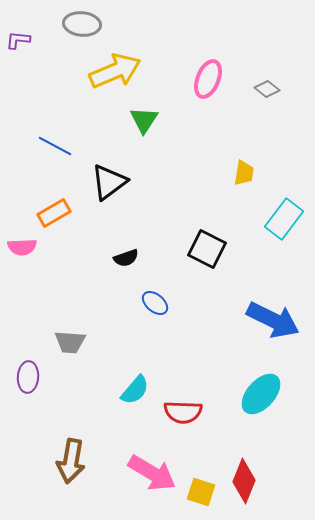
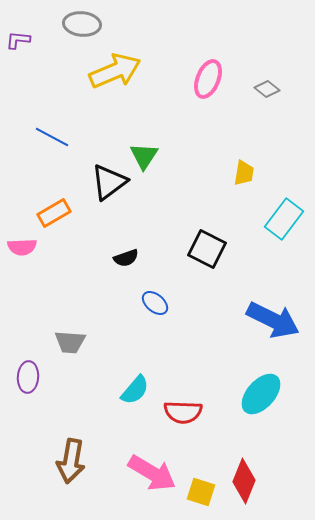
green triangle: moved 36 px down
blue line: moved 3 px left, 9 px up
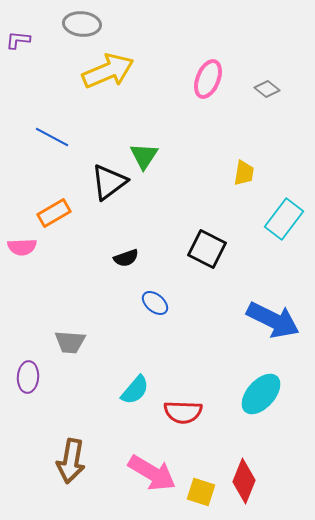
yellow arrow: moved 7 px left
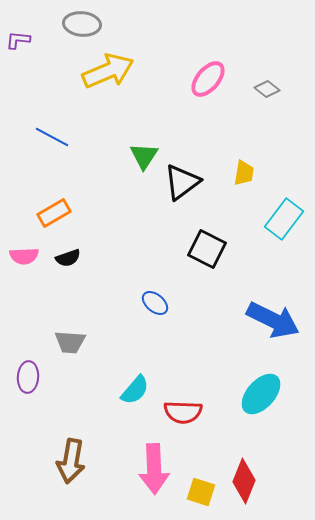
pink ellipse: rotated 18 degrees clockwise
black triangle: moved 73 px right
pink semicircle: moved 2 px right, 9 px down
black semicircle: moved 58 px left
pink arrow: moved 2 px right, 4 px up; rotated 57 degrees clockwise
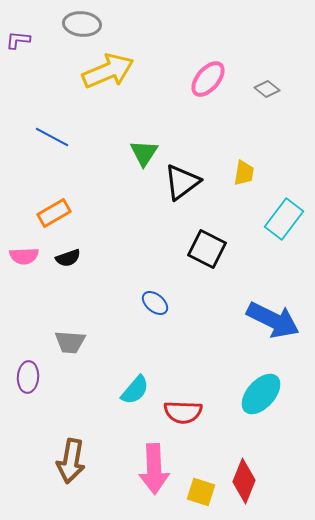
green triangle: moved 3 px up
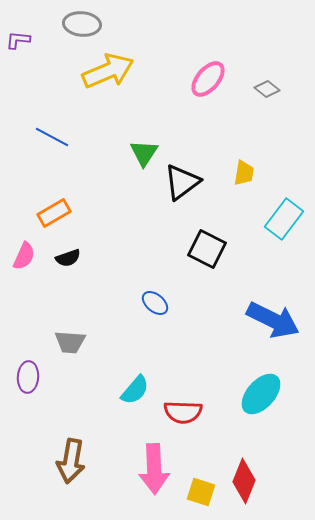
pink semicircle: rotated 64 degrees counterclockwise
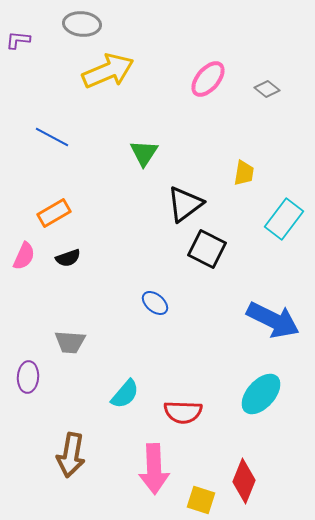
black triangle: moved 3 px right, 22 px down
cyan semicircle: moved 10 px left, 4 px down
brown arrow: moved 6 px up
yellow square: moved 8 px down
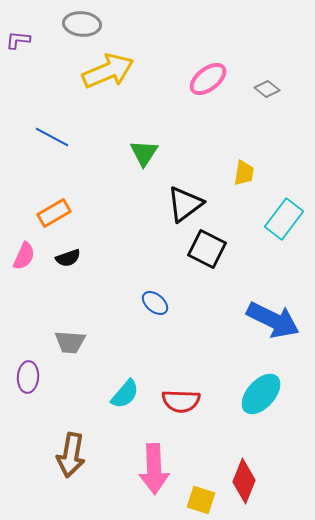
pink ellipse: rotated 12 degrees clockwise
red semicircle: moved 2 px left, 11 px up
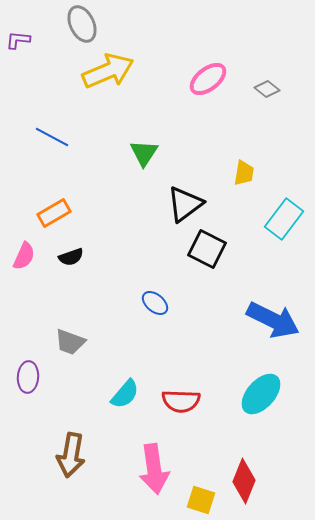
gray ellipse: rotated 60 degrees clockwise
black semicircle: moved 3 px right, 1 px up
gray trapezoid: rotated 16 degrees clockwise
pink arrow: rotated 6 degrees counterclockwise
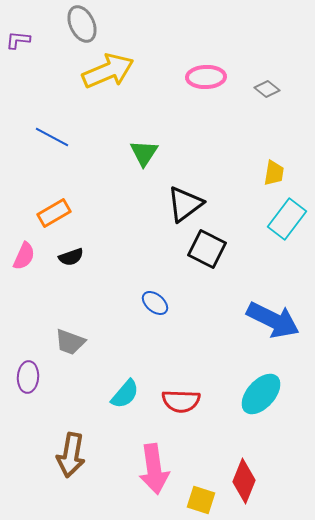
pink ellipse: moved 2 px left, 2 px up; rotated 36 degrees clockwise
yellow trapezoid: moved 30 px right
cyan rectangle: moved 3 px right
